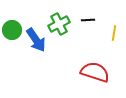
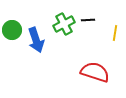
green cross: moved 5 px right
yellow line: moved 1 px right
blue arrow: rotated 15 degrees clockwise
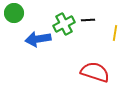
green circle: moved 2 px right, 17 px up
blue arrow: moved 2 px right, 1 px up; rotated 100 degrees clockwise
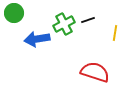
black line: rotated 16 degrees counterclockwise
blue arrow: moved 1 px left
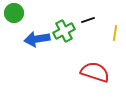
green cross: moved 7 px down
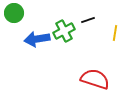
red semicircle: moved 7 px down
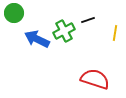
blue arrow: rotated 35 degrees clockwise
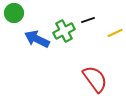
yellow line: rotated 56 degrees clockwise
red semicircle: rotated 36 degrees clockwise
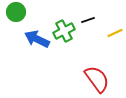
green circle: moved 2 px right, 1 px up
red semicircle: moved 2 px right
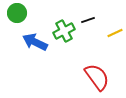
green circle: moved 1 px right, 1 px down
blue arrow: moved 2 px left, 3 px down
red semicircle: moved 2 px up
